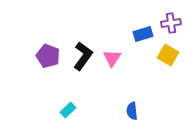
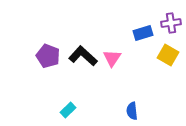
blue rectangle: moved 1 px up
black L-shape: rotated 84 degrees counterclockwise
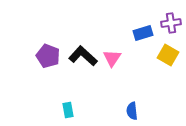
cyan rectangle: rotated 56 degrees counterclockwise
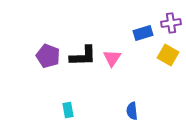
black L-shape: rotated 136 degrees clockwise
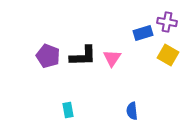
purple cross: moved 4 px left, 1 px up; rotated 18 degrees clockwise
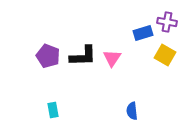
yellow square: moved 3 px left
cyan rectangle: moved 15 px left
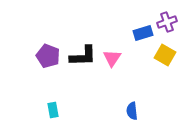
purple cross: rotated 30 degrees counterclockwise
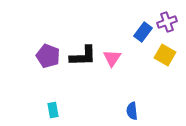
blue rectangle: moved 1 px up; rotated 36 degrees counterclockwise
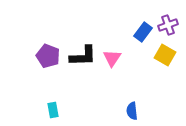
purple cross: moved 1 px right, 3 px down
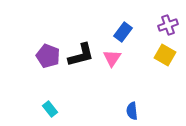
blue rectangle: moved 20 px left
black L-shape: moved 2 px left, 1 px up; rotated 12 degrees counterclockwise
cyan rectangle: moved 3 px left, 1 px up; rotated 28 degrees counterclockwise
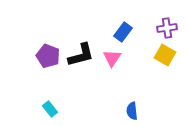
purple cross: moved 1 px left, 3 px down; rotated 12 degrees clockwise
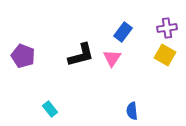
purple pentagon: moved 25 px left
